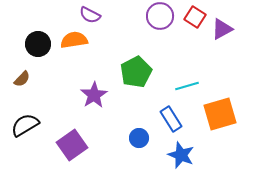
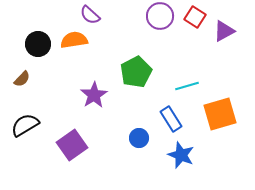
purple semicircle: rotated 15 degrees clockwise
purple triangle: moved 2 px right, 2 px down
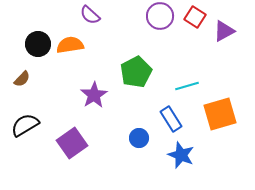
orange semicircle: moved 4 px left, 5 px down
purple square: moved 2 px up
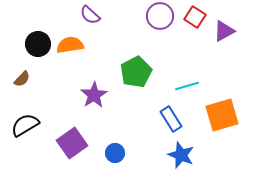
orange square: moved 2 px right, 1 px down
blue circle: moved 24 px left, 15 px down
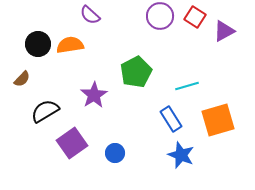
orange square: moved 4 px left, 5 px down
black semicircle: moved 20 px right, 14 px up
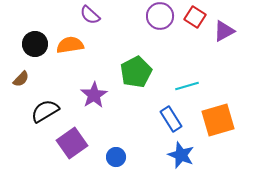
black circle: moved 3 px left
brown semicircle: moved 1 px left
blue circle: moved 1 px right, 4 px down
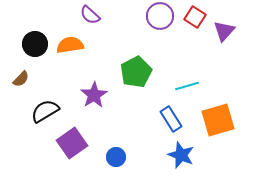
purple triangle: rotated 20 degrees counterclockwise
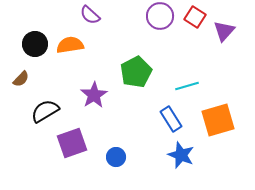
purple square: rotated 16 degrees clockwise
